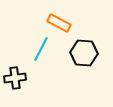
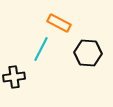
black hexagon: moved 4 px right
black cross: moved 1 px left, 1 px up
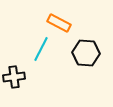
black hexagon: moved 2 px left
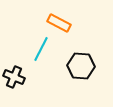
black hexagon: moved 5 px left, 13 px down
black cross: rotated 30 degrees clockwise
